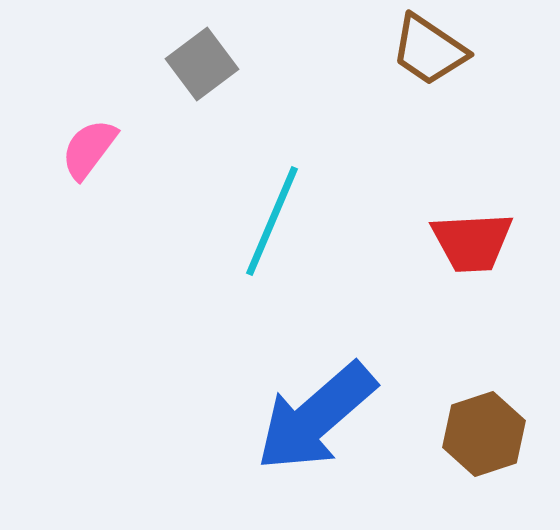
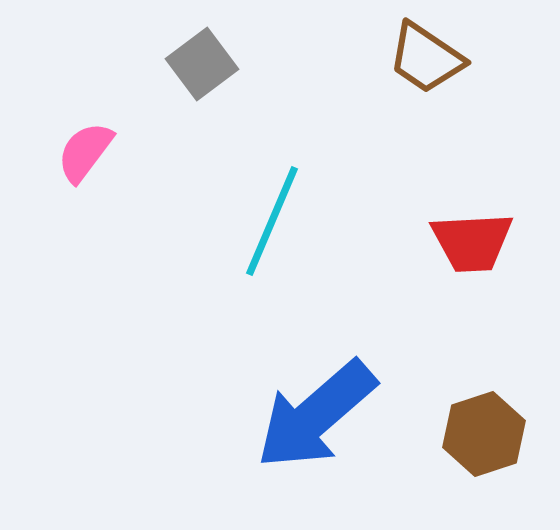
brown trapezoid: moved 3 px left, 8 px down
pink semicircle: moved 4 px left, 3 px down
blue arrow: moved 2 px up
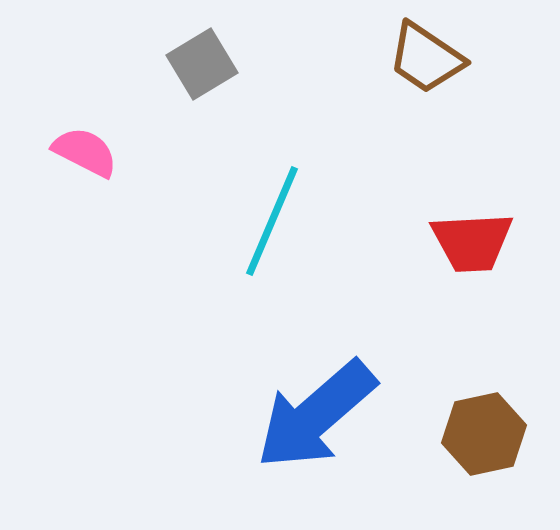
gray square: rotated 6 degrees clockwise
pink semicircle: rotated 80 degrees clockwise
brown hexagon: rotated 6 degrees clockwise
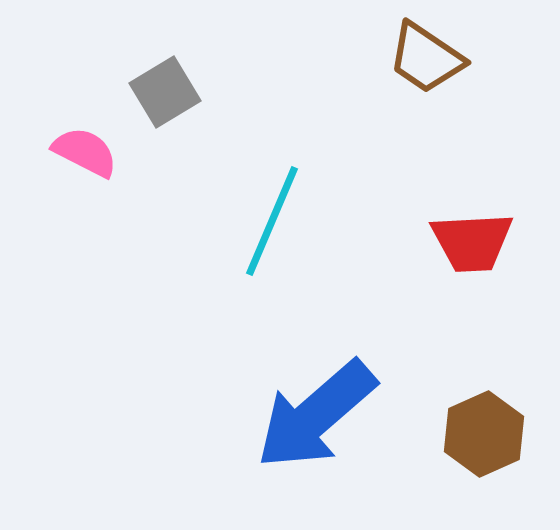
gray square: moved 37 px left, 28 px down
brown hexagon: rotated 12 degrees counterclockwise
